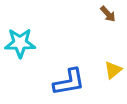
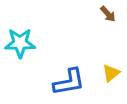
yellow triangle: moved 2 px left, 3 px down
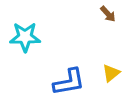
cyan star: moved 5 px right, 6 px up
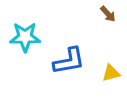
yellow triangle: rotated 24 degrees clockwise
blue L-shape: moved 21 px up
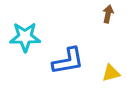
brown arrow: rotated 126 degrees counterclockwise
blue L-shape: moved 1 px left
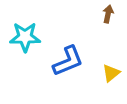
blue L-shape: rotated 12 degrees counterclockwise
yellow triangle: rotated 24 degrees counterclockwise
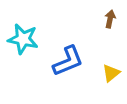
brown arrow: moved 2 px right, 5 px down
cyan star: moved 2 px left, 2 px down; rotated 12 degrees clockwise
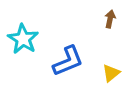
cyan star: rotated 20 degrees clockwise
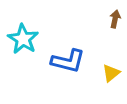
brown arrow: moved 5 px right
blue L-shape: rotated 36 degrees clockwise
